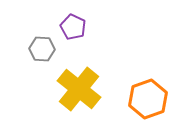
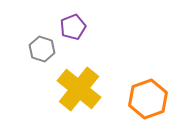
purple pentagon: rotated 25 degrees clockwise
gray hexagon: rotated 15 degrees clockwise
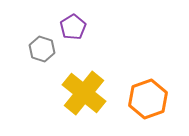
purple pentagon: rotated 10 degrees counterclockwise
yellow cross: moved 5 px right, 4 px down
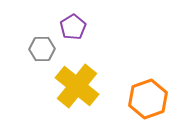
gray hexagon: rotated 20 degrees counterclockwise
yellow cross: moved 7 px left, 7 px up
